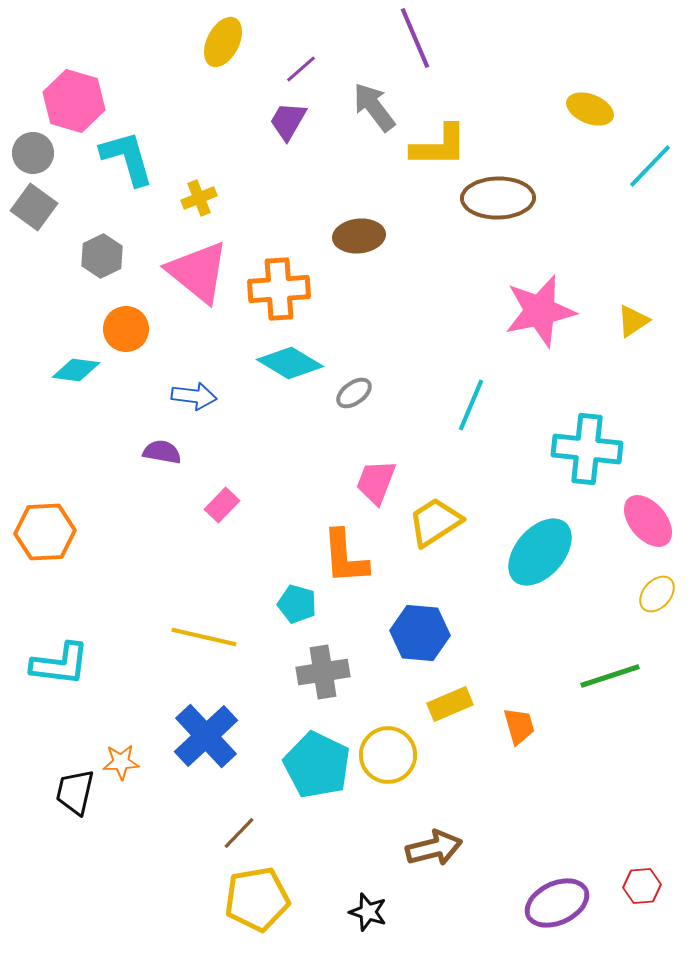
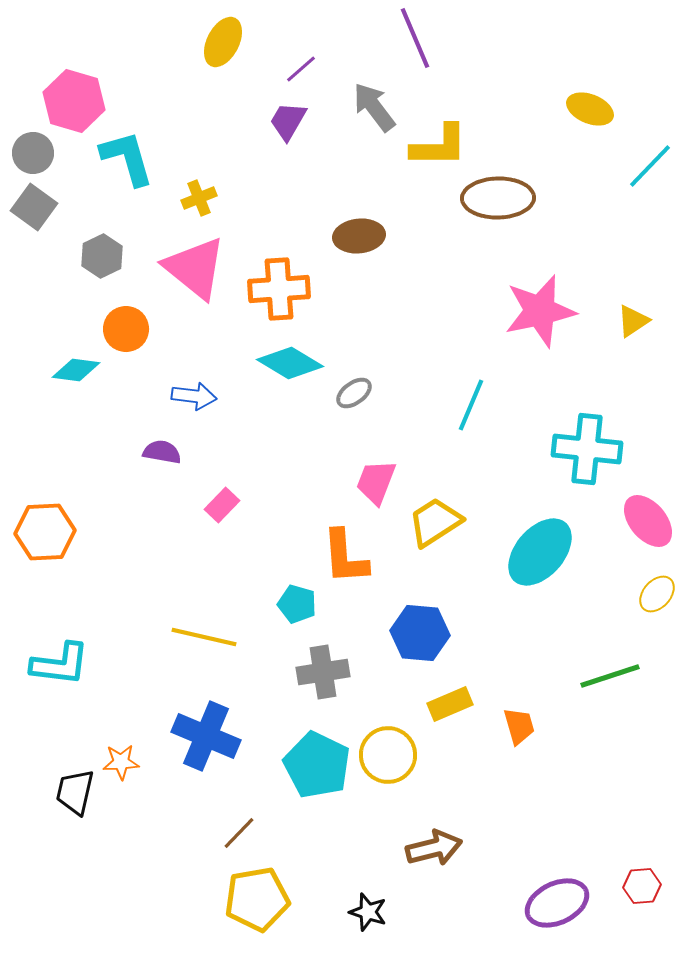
pink triangle at (198, 272): moved 3 px left, 4 px up
blue cross at (206, 736): rotated 24 degrees counterclockwise
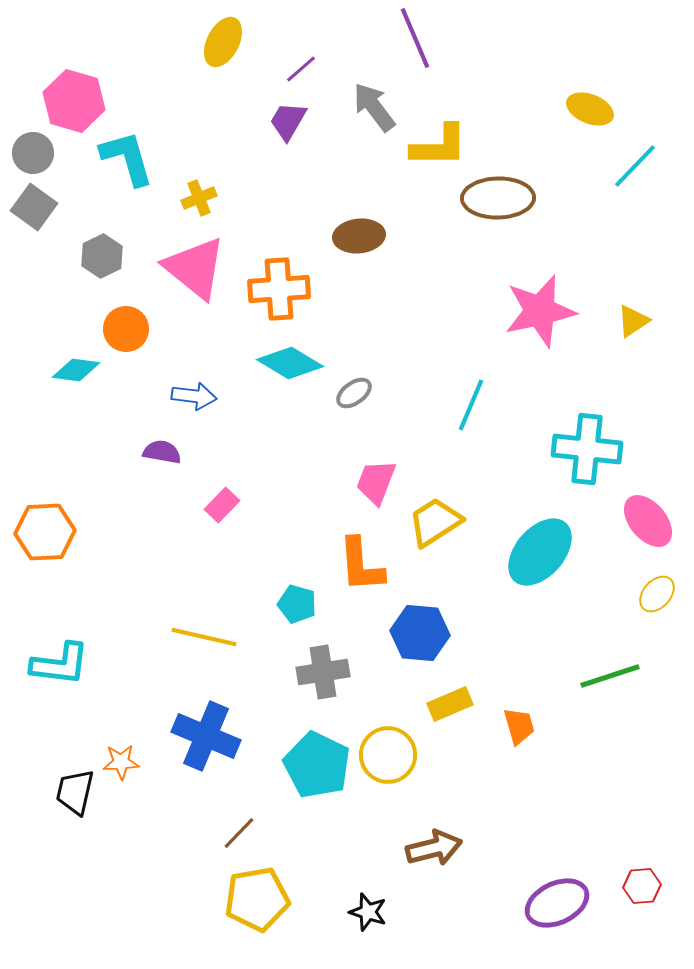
cyan line at (650, 166): moved 15 px left
orange L-shape at (345, 557): moved 16 px right, 8 px down
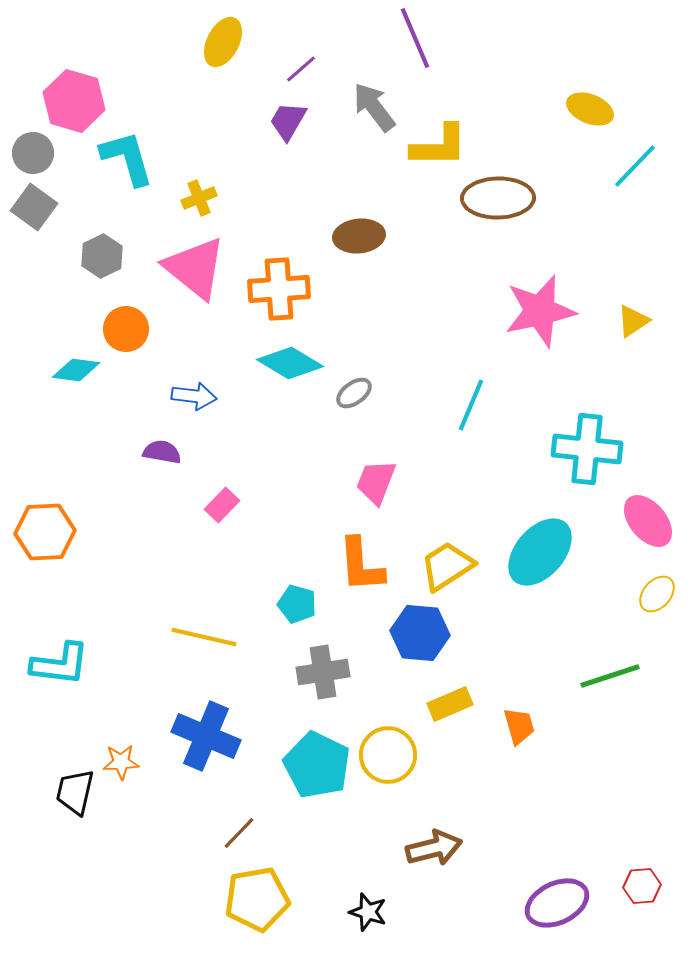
yellow trapezoid at (435, 522): moved 12 px right, 44 px down
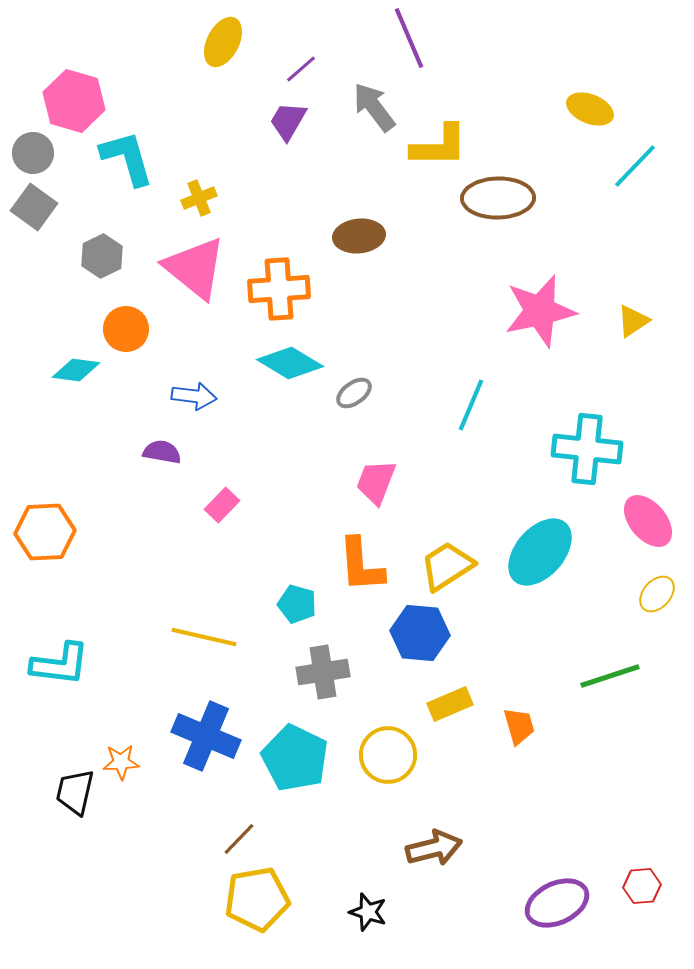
purple line at (415, 38): moved 6 px left
cyan pentagon at (317, 765): moved 22 px left, 7 px up
brown line at (239, 833): moved 6 px down
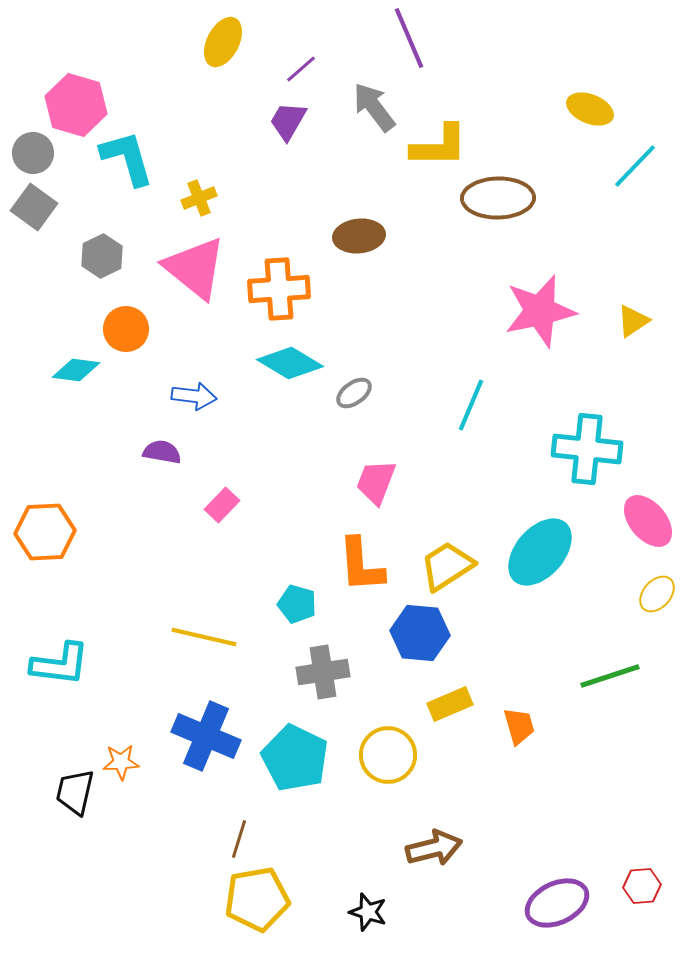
pink hexagon at (74, 101): moved 2 px right, 4 px down
brown line at (239, 839): rotated 27 degrees counterclockwise
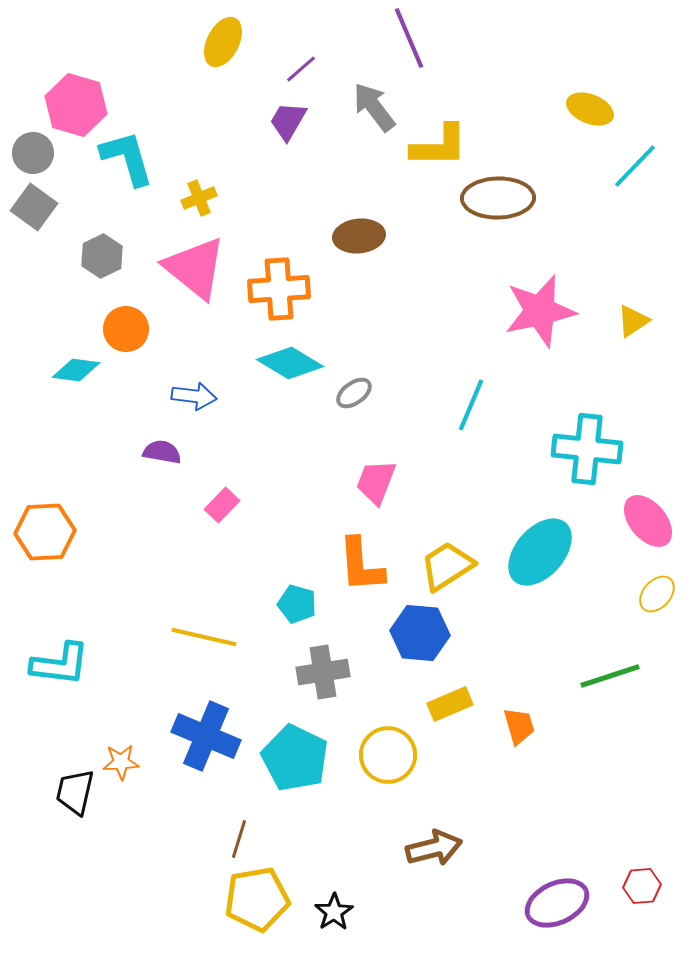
black star at (368, 912): moved 34 px left; rotated 21 degrees clockwise
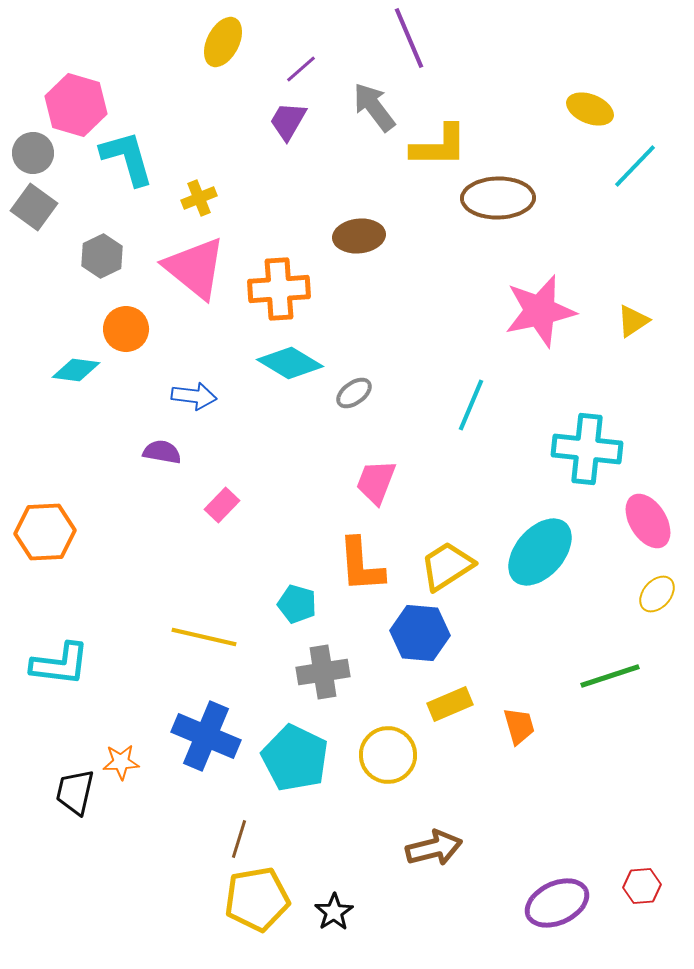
pink ellipse at (648, 521): rotated 8 degrees clockwise
